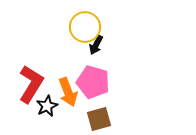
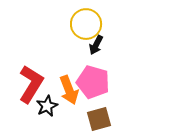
yellow circle: moved 1 px right, 3 px up
orange arrow: moved 1 px right, 2 px up
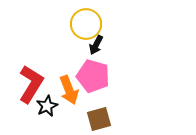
pink pentagon: moved 6 px up
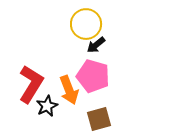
black arrow: rotated 24 degrees clockwise
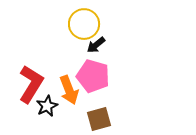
yellow circle: moved 2 px left
